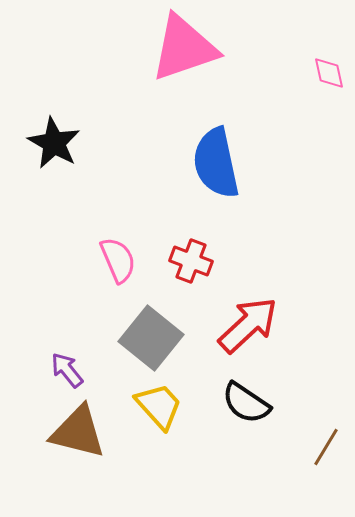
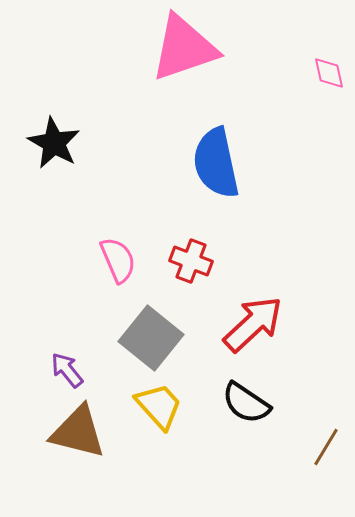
red arrow: moved 5 px right, 1 px up
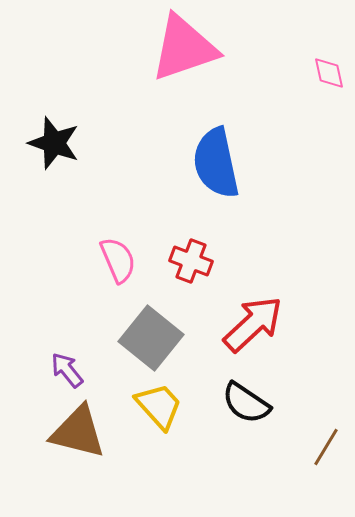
black star: rotated 10 degrees counterclockwise
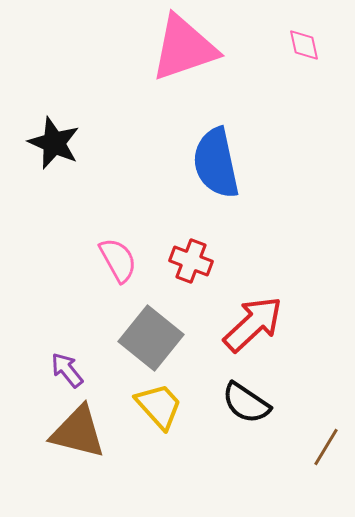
pink diamond: moved 25 px left, 28 px up
black star: rotated 4 degrees clockwise
pink semicircle: rotated 6 degrees counterclockwise
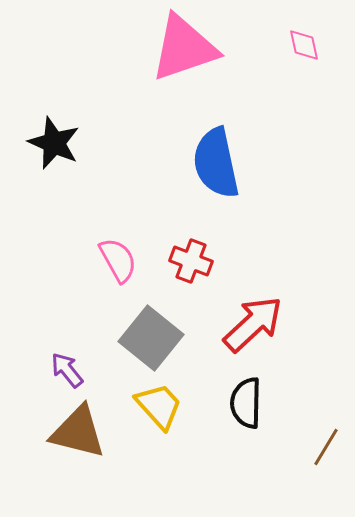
black semicircle: rotated 57 degrees clockwise
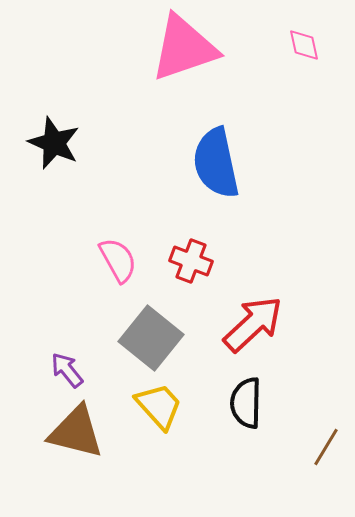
brown triangle: moved 2 px left
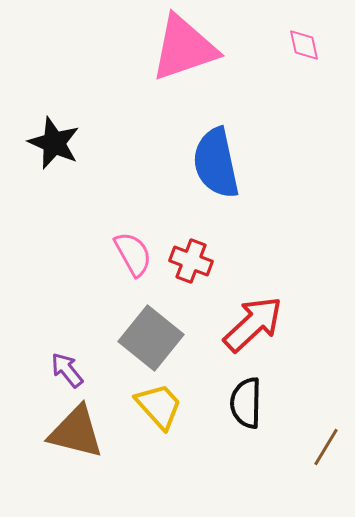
pink semicircle: moved 15 px right, 6 px up
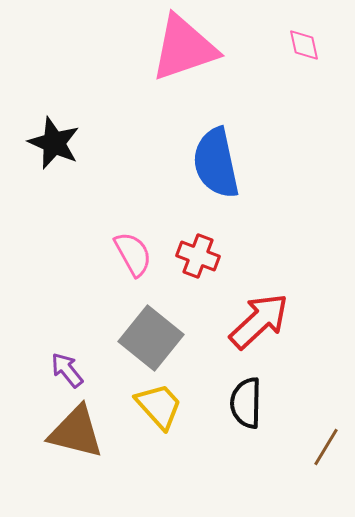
red cross: moved 7 px right, 5 px up
red arrow: moved 6 px right, 3 px up
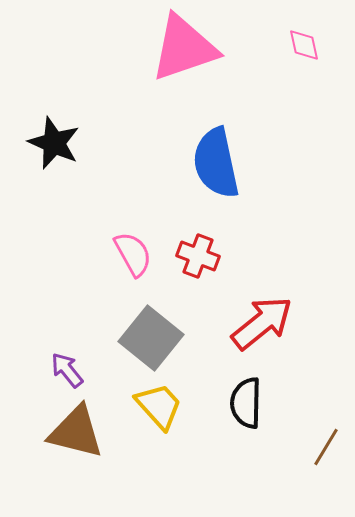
red arrow: moved 3 px right, 2 px down; rotated 4 degrees clockwise
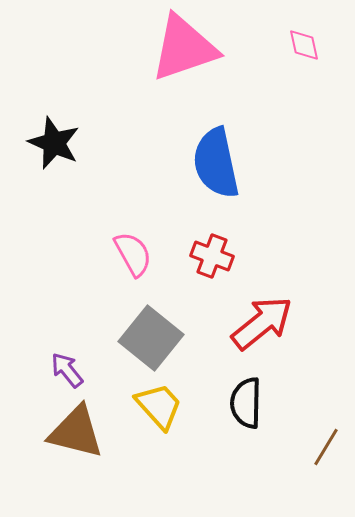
red cross: moved 14 px right
